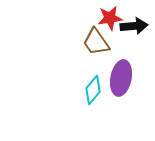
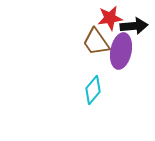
purple ellipse: moved 27 px up
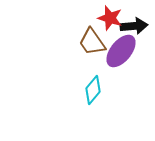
red star: rotated 25 degrees clockwise
brown trapezoid: moved 4 px left
purple ellipse: rotated 28 degrees clockwise
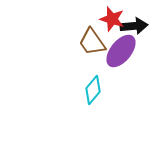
red star: moved 2 px right, 1 px down
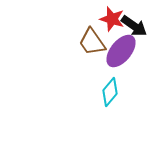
black arrow: rotated 40 degrees clockwise
cyan diamond: moved 17 px right, 2 px down
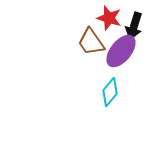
red star: moved 3 px left, 1 px up
black arrow: rotated 72 degrees clockwise
brown trapezoid: moved 1 px left
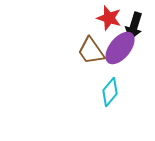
brown trapezoid: moved 9 px down
purple ellipse: moved 1 px left, 3 px up
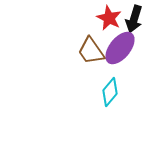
red star: rotated 10 degrees clockwise
black arrow: moved 7 px up
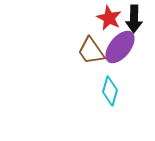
black arrow: rotated 16 degrees counterclockwise
purple ellipse: moved 1 px up
cyan diamond: moved 1 px up; rotated 24 degrees counterclockwise
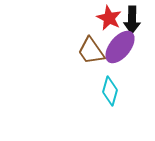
black arrow: moved 2 px left, 1 px down
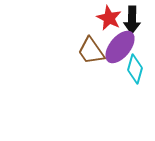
cyan diamond: moved 25 px right, 22 px up
